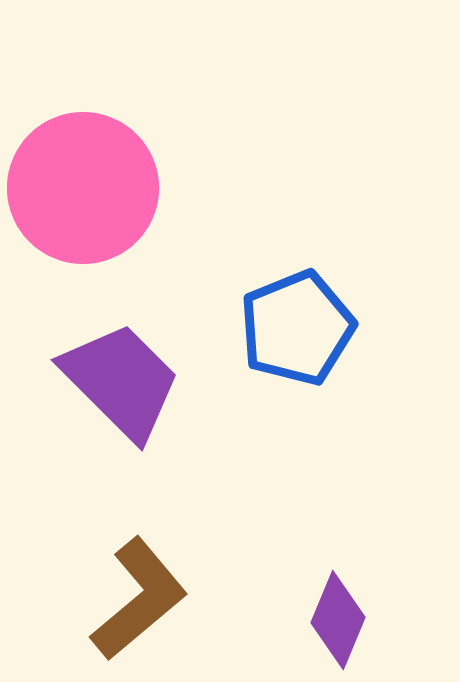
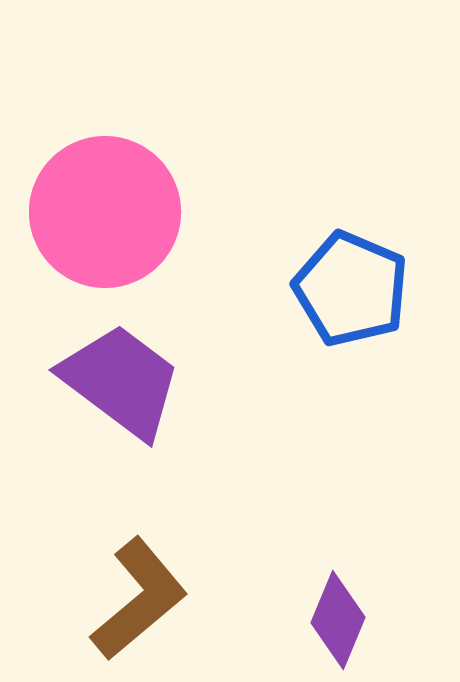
pink circle: moved 22 px right, 24 px down
blue pentagon: moved 54 px right, 39 px up; rotated 27 degrees counterclockwise
purple trapezoid: rotated 8 degrees counterclockwise
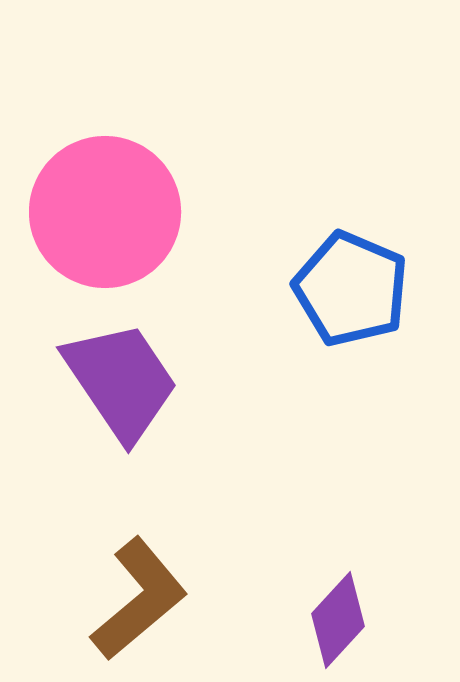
purple trapezoid: rotated 19 degrees clockwise
purple diamond: rotated 20 degrees clockwise
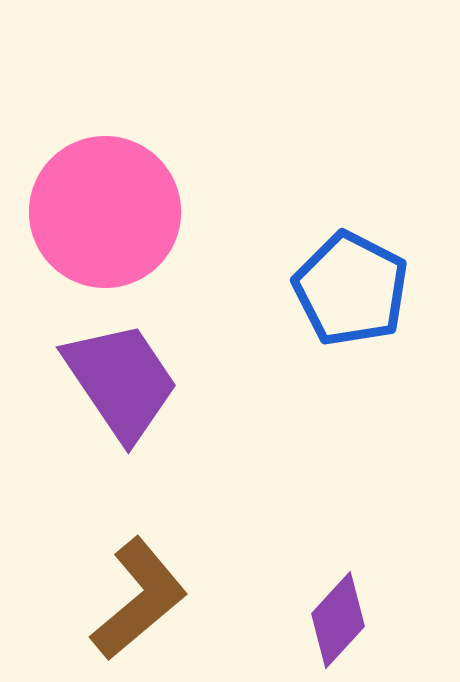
blue pentagon: rotated 4 degrees clockwise
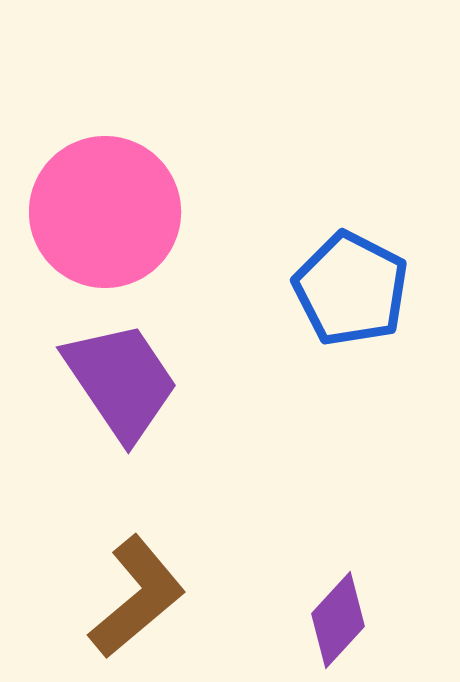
brown L-shape: moved 2 px left, 2 px up
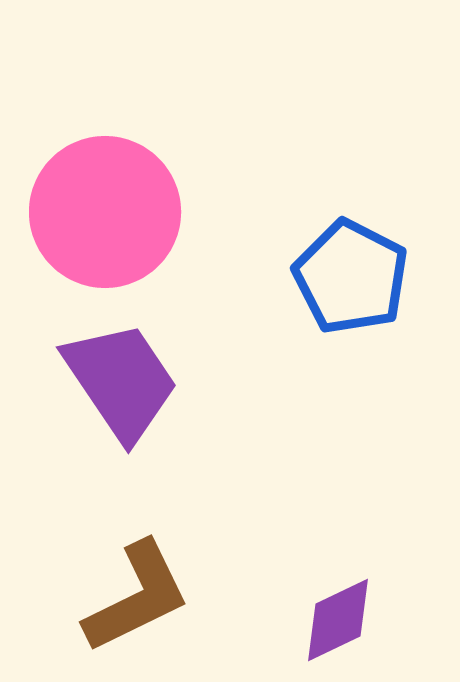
blue pentagon: moved 12 px up
brown L-shape: rotated 14 degrees clockwise
purple diamond: rotated 22 degrees clockwise
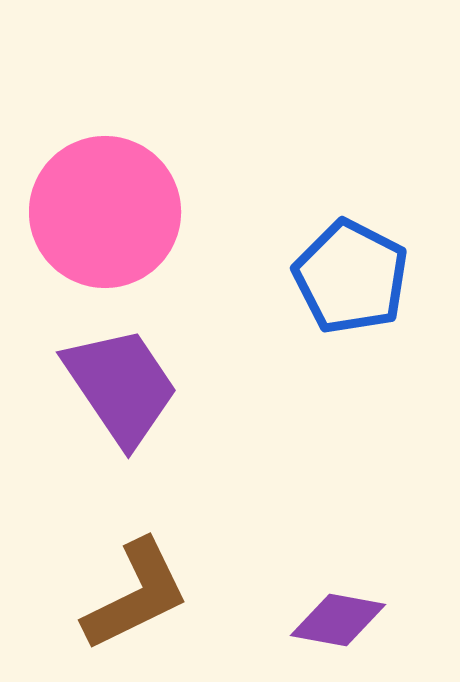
purple trapezoid: moved 5 px down
brown L-shape: moved 1 px left, 2 px up
purple diamond: rotated 36 degrees clockwise
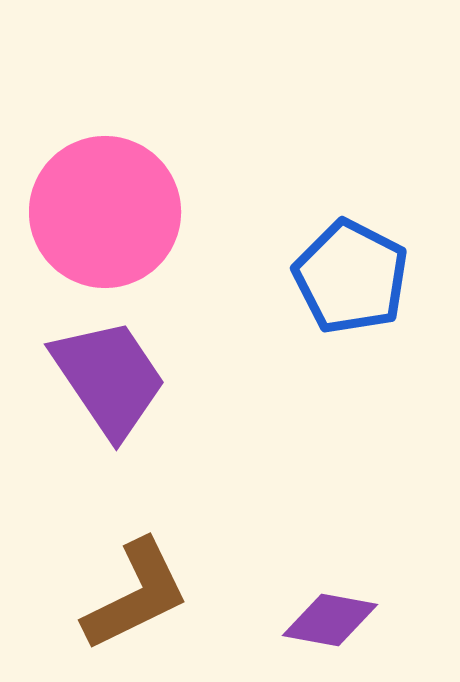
purple trapezoid: moved 12 px left, 8 px up
purple diamond: moved 8 px left
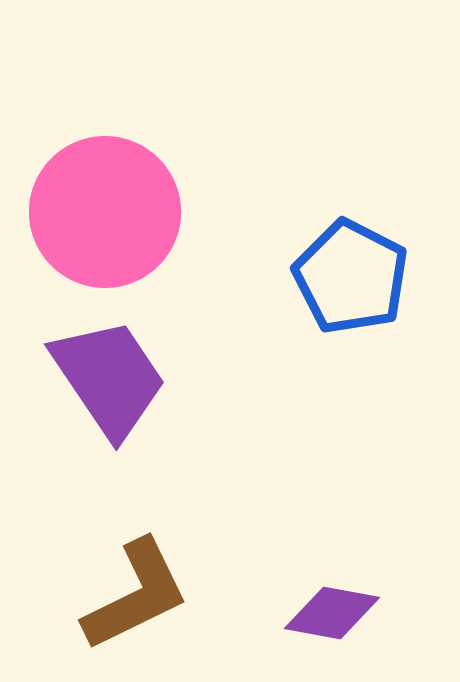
purple diamond: moved 2 px right, 7 px up
